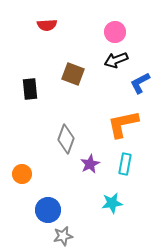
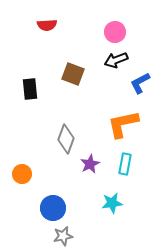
blue circle: moved 5 px right, 2 px up
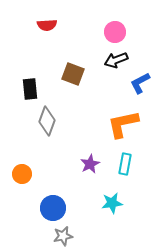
gray diamond: moved 19 px left, 18 px up
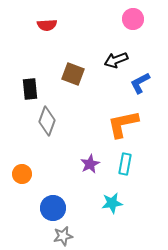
pink circle: moved 18 px right, 13 px up
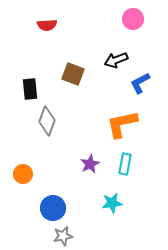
orange L-shape: moved 1 px left
orange circle: moved 1 px right
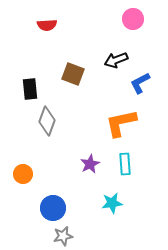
orange L-shape: moved 1 px left, 1 px up
cyan rectangle: rotated 15 degrees counterclockwise
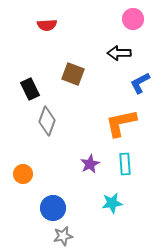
black arrow: moved 3 px right, 7 px up; rotated 20 degrees clockwise
black rectangle: rotated 20 degrees counterclockwise
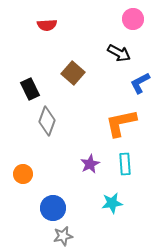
black arrow: rotated 150 degrees counterclockwise
brown square: moved 1 px up; rotated 20 degrees clockwise
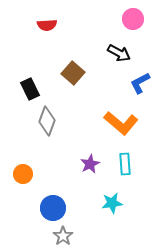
orange L-shape: rotated 128 degrees counterclockwise
gray star: rotated 24 degrees counterclockwise
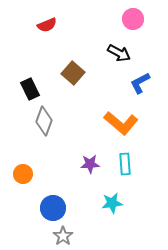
red semicircle: rotated 18 degrees counterclockwise
gray diamond: moved 3 px left
purple star: rotated 24 degrees clockwise
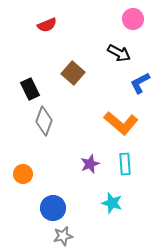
purple star: rotated 18 degrees counterclockwise
cyan star: rotated 25 degrees clockwise
gray star: rotated 24 degrees clockwise
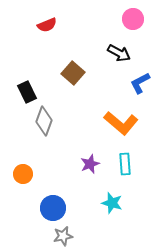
black rectangle: moved 3 px left, 3 px down
